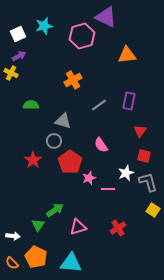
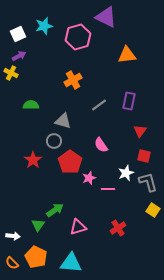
pink hexagon: moved 4 px left, 1 px down
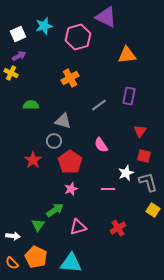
orange cross: moved 3 px left, 2 px up
purple rectangle: moved 5 px up
pink star: moved 18 px left, 11 px down
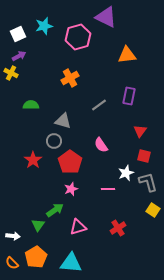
orange pentagon: rotated 15 degrees clockwise
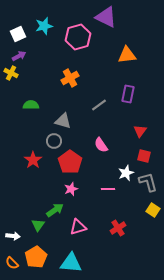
purple rectangle: moved 1 px left, 2 px up
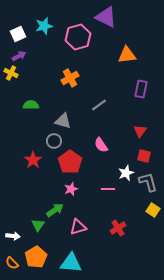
purple rectangle: moved 13 px right, 5 px up
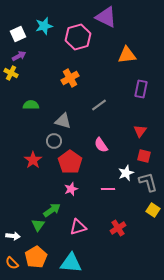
green arrow: moved 3 px left
